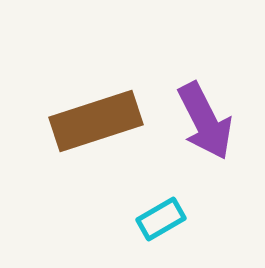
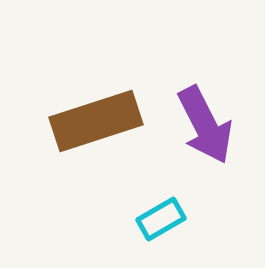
purple arrow: moved 4 px down
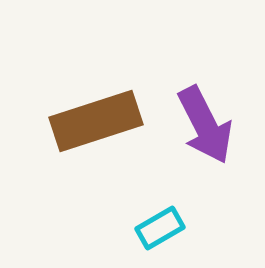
cyan rectangle: moved 1 px left, 9 px down
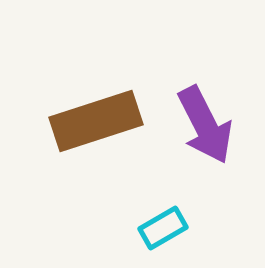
cyan rectangle: moved 3 px right
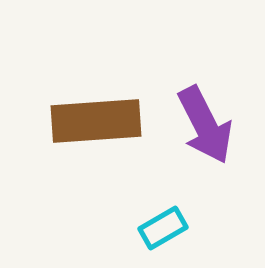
brown rectangle: rotated 14 degrees clockwise
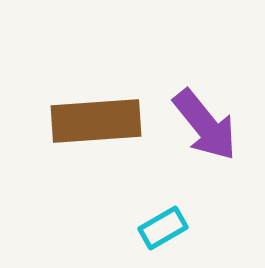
purple arrow: rotated 12 degrees counterclockwise
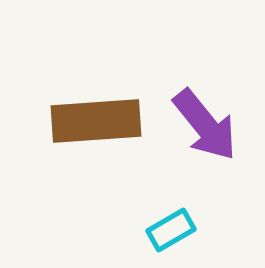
cyan rectangle: moved 8 px right, 2 px down
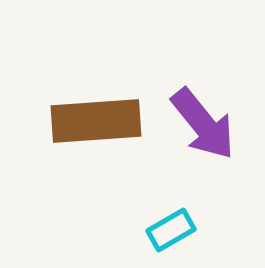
purple arrow: moved 2 px left, 1 px up
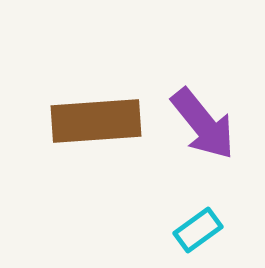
cyan rectangle: moved 27 px right; rotated 6 degrees counterclockwise
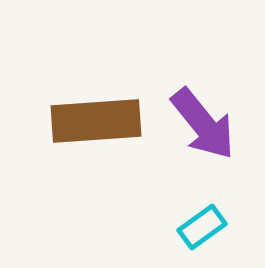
cyan rectangle: moved 4 px right, 3 px up
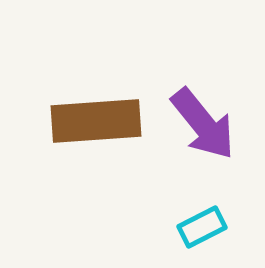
cyan rectangle: rotated 9 degrees clockwise
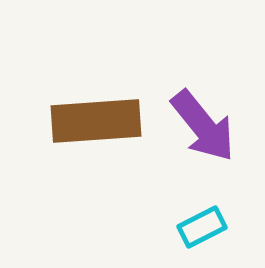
purple arrow: moved 2 px down
